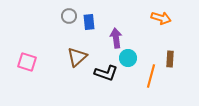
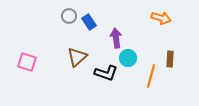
blue rectangle: rotated 28 degrees counterclockwise
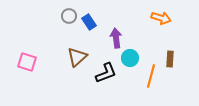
cyan circle: moved 2 px right
black L-shape: rotated 40 degrees counterclockwise
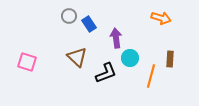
blue rectangle: moved 2 px down
brown triangle: rotated 35 degrees counterclockwise
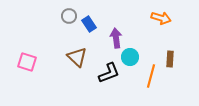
cyan circle: moved 1 px up
black L-shape: moved 3 px right
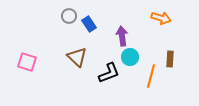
purple arrow: moved 6 px right, 2 px up
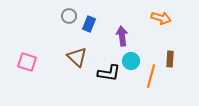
blue rectangle: rotated 56 degrees clockwise
cyan circle: moved 1 px right, 4 px down
black L-shape: rotated 30 degrees clockwise
